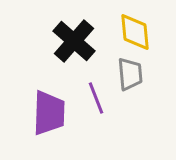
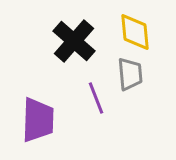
purple trapezoid: moved 11 px left, 7 px down
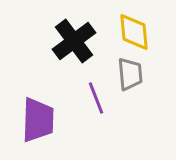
yellow diamond: moved 1 px left
black cross: rotated 12 degrees clockwise
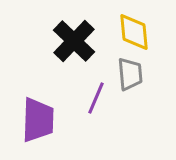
black cross: rotated 9 degrees counterclockwise
purple line: rotated 44 degrees clockwise
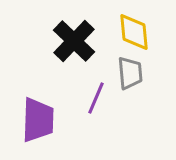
gray trapezoid: moved 1 px up
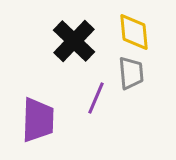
gray trapezoid: moved 1 px right
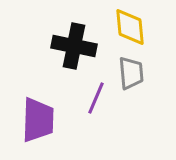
yellow diamond: moved 4 px left, 5 px up
black cross: moved 5 px down; rotated 33 degrees counterclockwise
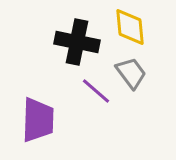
black cross: moved 3 px right, 4 px up
gray trapezoid: rotated 32 degrees counterclockwise
purple line: moved 7 px up; rotated 72 degrees counterclockwise
